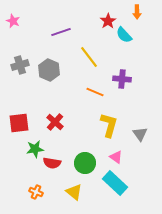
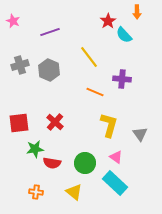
purple line: moved 11 px left
orange cross: rotated 16 degrees counterclockwise
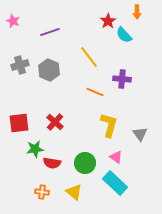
orange cross: moved 6 px right
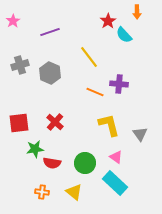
pink star: rotated 16 degrees clockwise
gray hexagon: moved 1 px right, 3 px down
purple cross: moved 3 px left, 5 px down
yellow L-shape: rotated 30 degrees counterclockwise
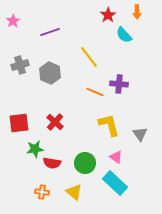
red star: moved 6 px up
